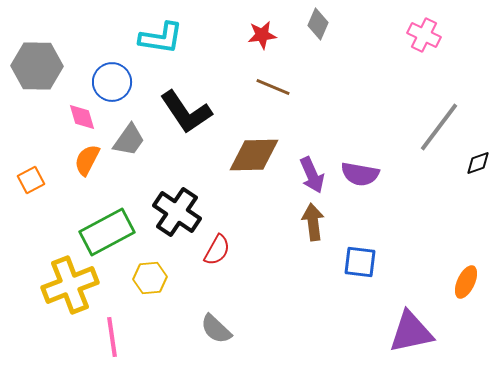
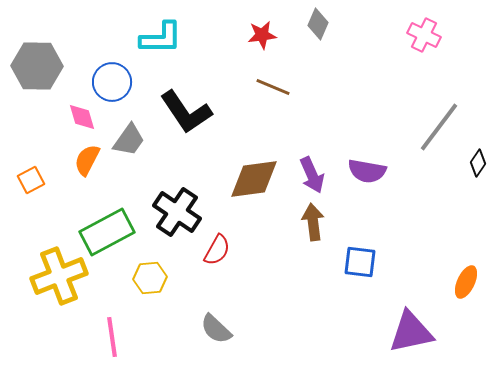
cyan L-shape: rotated 9 degrees counterclockwise
brown diamond: moved 24 px down; rotated 6 degrees counterclockwise
black diamond: rotated 36 degrees counterclockwise
purple semicircle: moved 7 px right, 3 px up
yellow cross: moved 11 px left, 9 px up
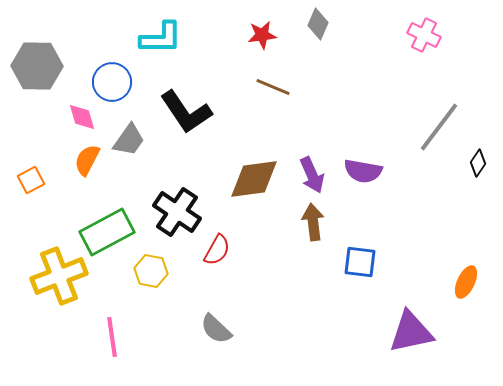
purple semicircle: moved 4 px left
yellow hexagon: moved 1 px right, 7 px up; rotated 16 degrees clockwise
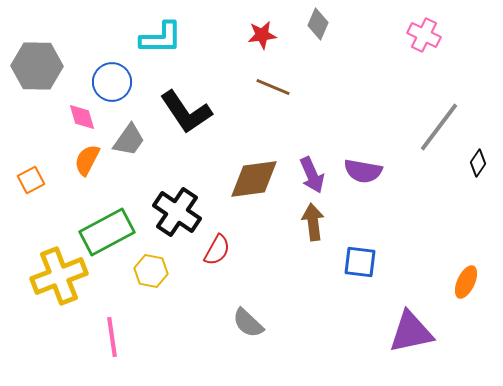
gray semicircle: moved 32 px right, 6 px up
